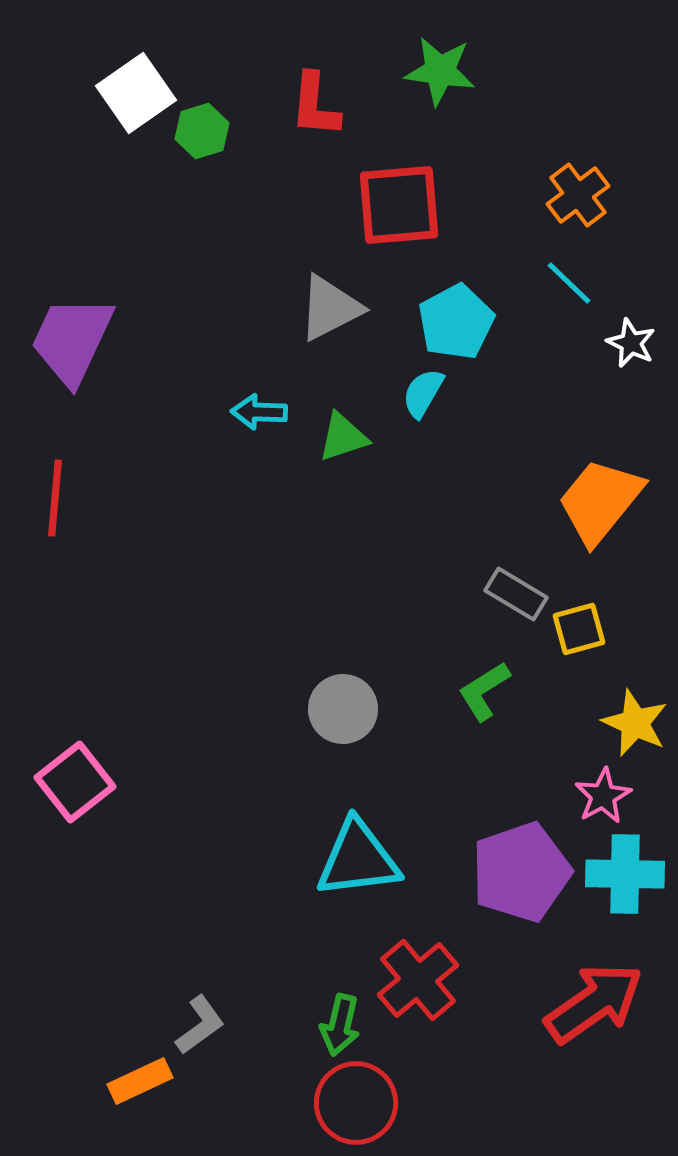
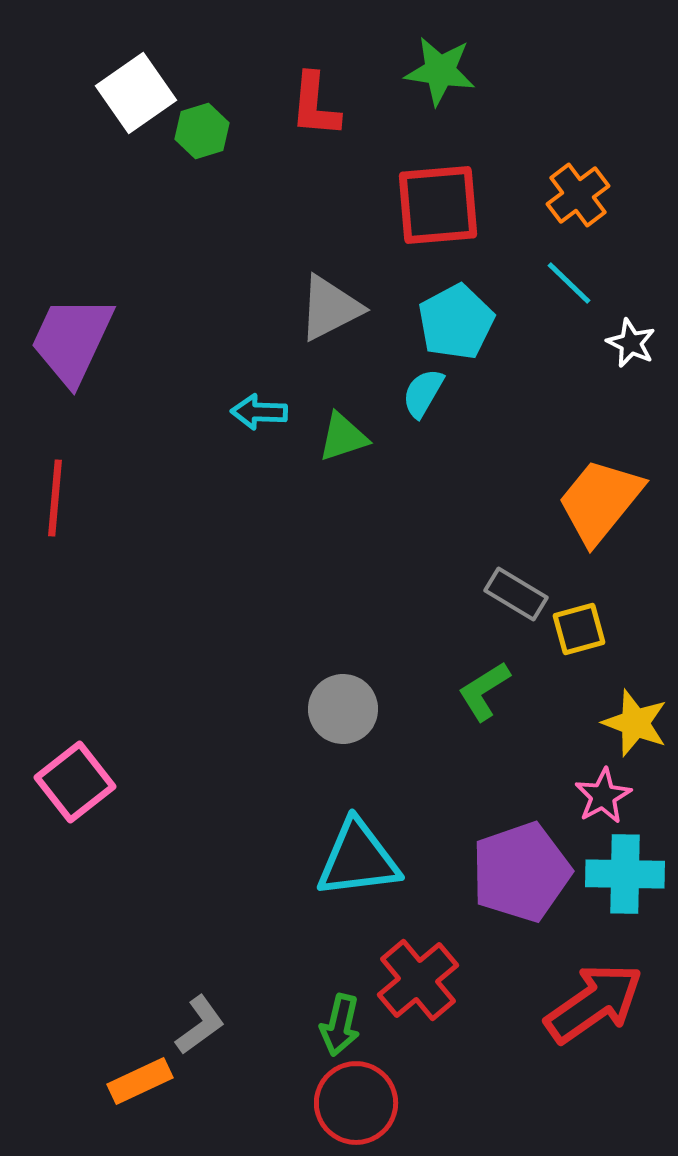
red square: moved 39 px right
yellow star: rotated 4 degrees counterclockwise
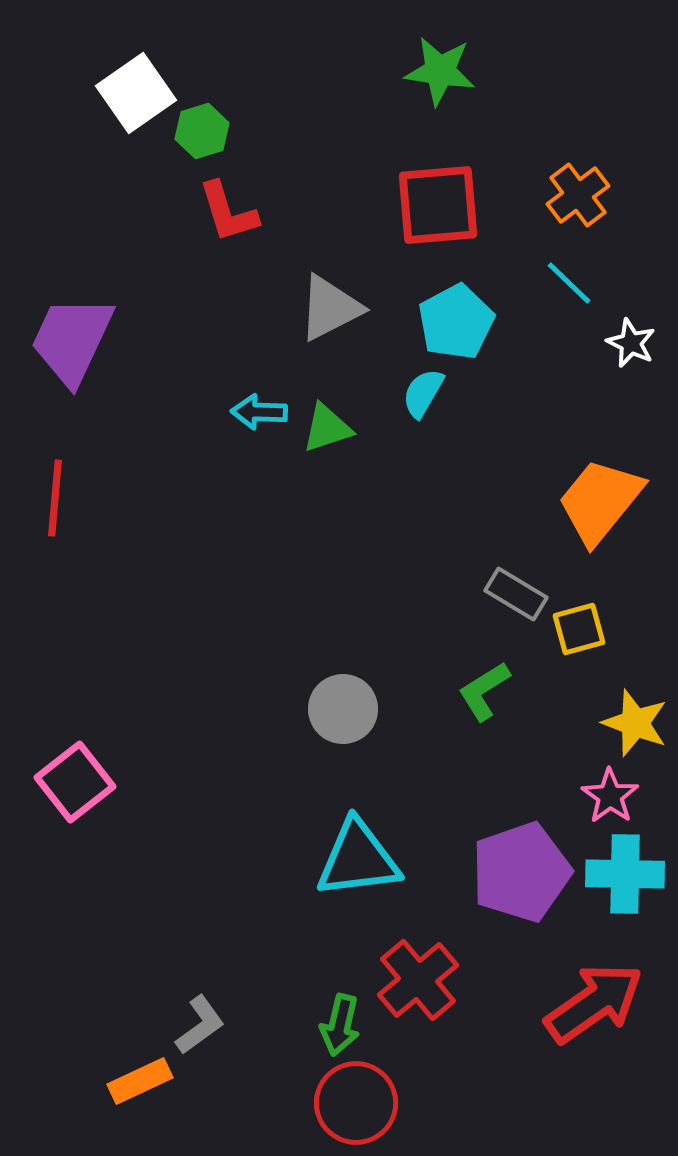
red L-shape: moved 87 px left, 107 px down; rotated 22 degrees counterclockwise
green triangle: moved 16 px left, 9 px up
pink star: moved 7 px right; rotated 8 degrees counterclockwise
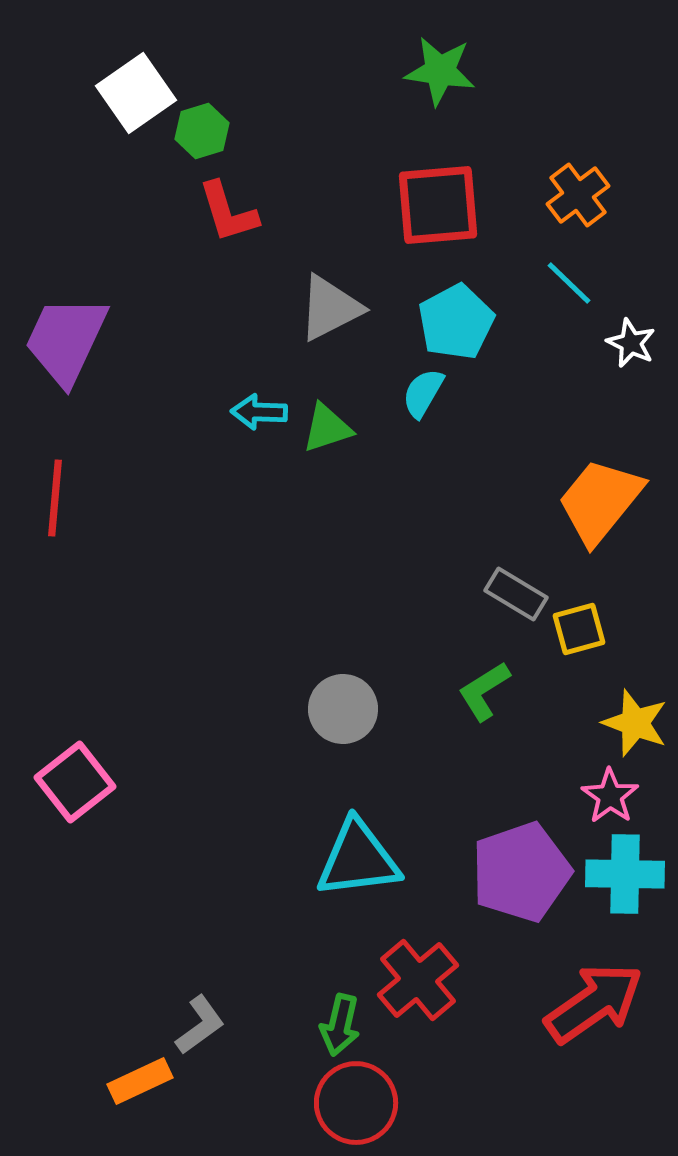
purple trapezoid: moved 6 px left
